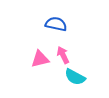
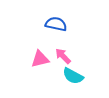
pink arrow: moved 1 px down; rotated 18 degrees counterclockwise
cyan semicircle: moved 2 px left, 1 px up
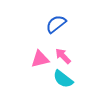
blue semicircle: rotated 50 degrees counterclockwise
cyan semicircle: moved 10 px left, 3 px down; rotated 10 degrees clockwise
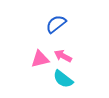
pink arrow: rotated 18 degrees counterclockwise
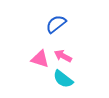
pink triangle: rotated 30 degrees clockwise
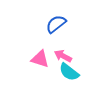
cyan semicircle: moved 6 px right, 7 px up
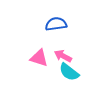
blue semicircle: rotated 30 degrees clockwise
pink triangle: moved 1 px left, 1 px up
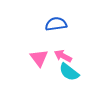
pink triangle: rotated 36 degrees clockwise
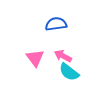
pink triangle: moved 4 px left
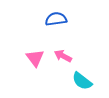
blue semicircle: moved 5 px up
cyan semicircle: moved 13 px right, 9 px down
